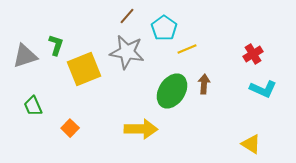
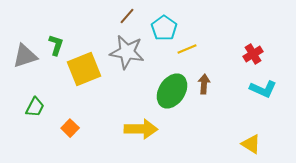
green trapezoid: moved 2 px right, 1 px down; rotated 130 degrees counterclockwise
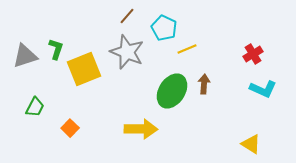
cyan pentagon: rotated 10 degrees counterclockwise
green L-shape: moved 4 px down
gray star: rotated 12 degrees clockwise
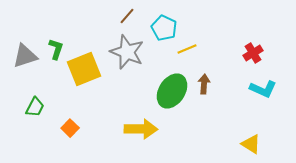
red cross: moved 1 px up
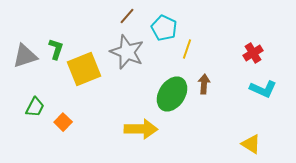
yellow line: rotated 48 degrees counterclockwise
green ellipse: moved 3 px down
orange square: moved 7 px left, 6 px up
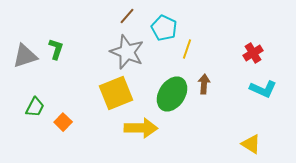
yellow square: moved 32 px right, 24 px down
yellow arrow: moved 1 px up
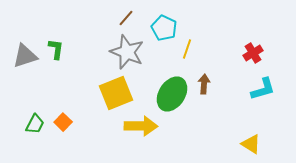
brown line: moved 1 px left, 2 px down
green L-shape: rotated 10 degrees counterclockwise
cyan L-shape: rotated 40 degrees counterclockwise
green trapezoid: moved 17 px down
yellow arrow: moved 2 px up
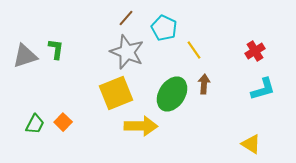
yellow line: moved 7 px right, 1 px down; rotated 54 degrees counterclockwise
red cross: moved 2 px right, 2 px up
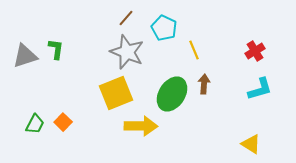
yellow line: rotated 12 degrees clockwise
cyan L-shape: moved 3 px left
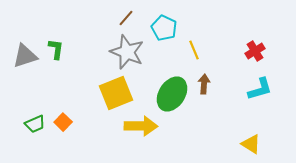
green trapezoid: rotated 40 degrees clockwise
